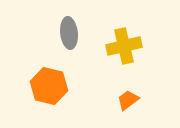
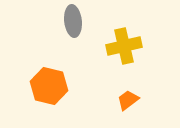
gray ellipse: moved 4 px right, 12 px up
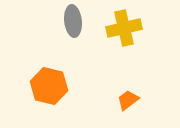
yellow cross: moved 18 px up
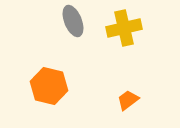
gray ellipse: rotated 16 degrees counterclockwise
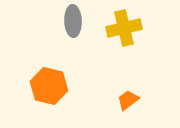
gray ellipse: rotated 20 degrees clockwise
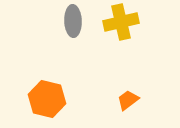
yellow cross: moved 3 px left, 6 px up
orange hexagon: moved 2 px left, 13 px down
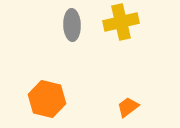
gray ellipse: moved 1 px left, 4 px down
orange trapezoid: moved 7 px down
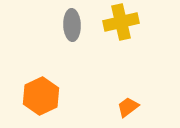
orange hexagon: moved 6 px left, 3 px up; rotated 21 degrees clockwise
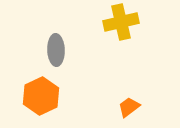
gray ellipse: moved 16 px left, 25 px down
orange trapezoid: moved 1 px right
